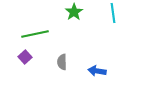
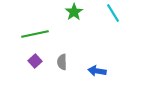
cyan line: rotated 24 degrees counterclockwise
purple square: moved 10 px right, 4 px down
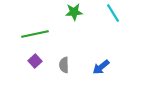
green star: rotated 30 degrees clockwise
gray semicircle: moved 2 px right, 3 px down
blue arrow: moved 4 px right, 4 px up; rotated 48 degrees counterclockwise
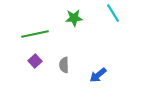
green star: moved 6 px down
blue arrow: moved 3 px left, 8 px down
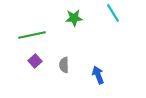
green line: moved 3 px left, 1 px down
blue arrow: rotated 108 degrees clockwise
